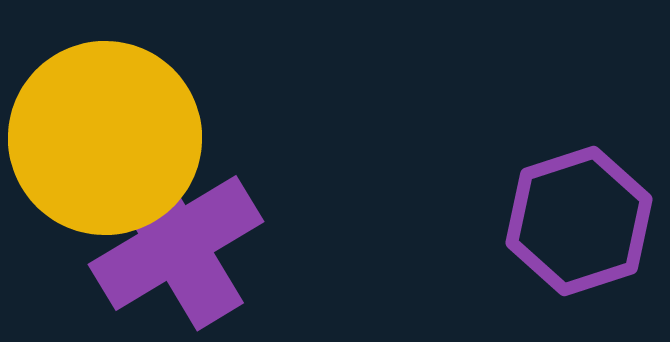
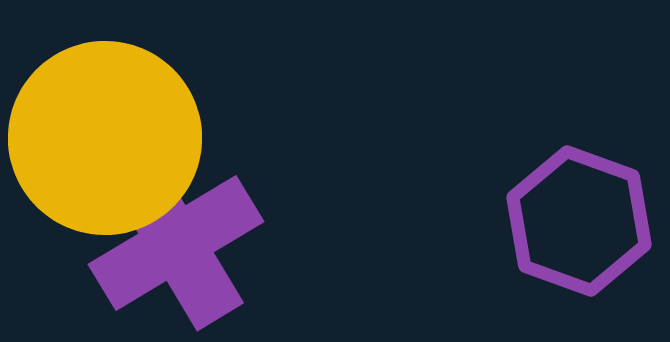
purple hexagon: rotated 22 degrees counterclockwise
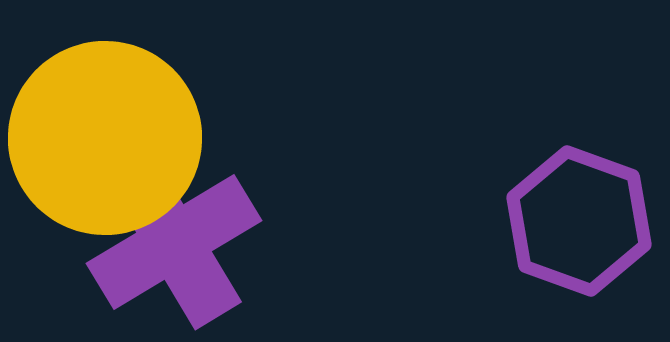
purple cross: moved 2 px left, 1 px up
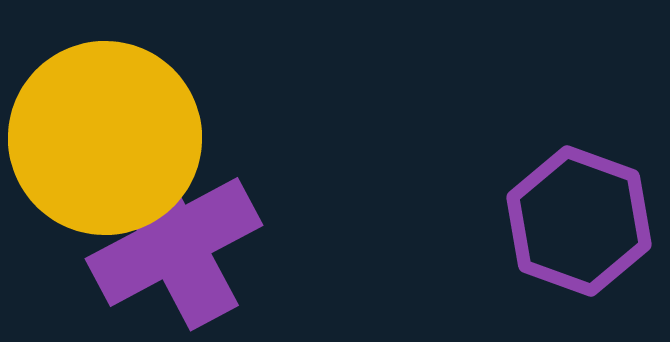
purple cross: rotated 3 degrees clockwise
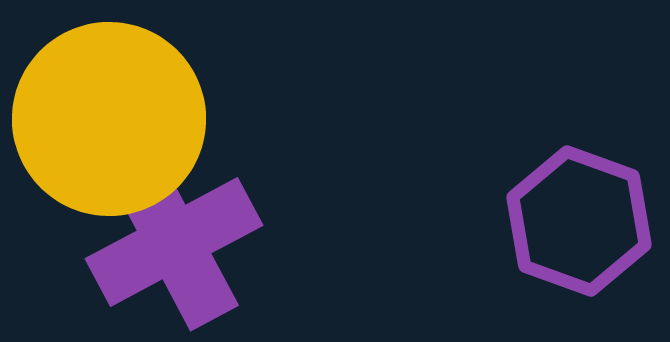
yellow circle: moved 4 px right, 19 px up
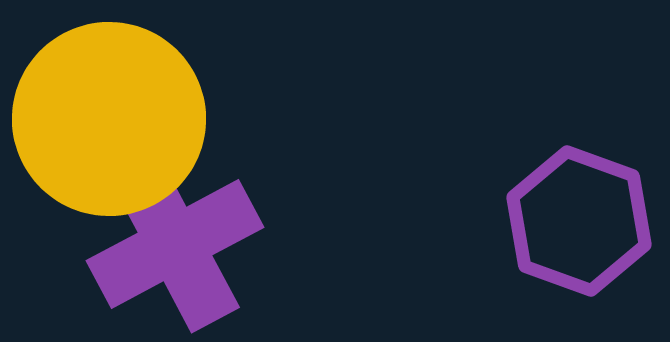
purple cross: moved 1 px right, 2 px down
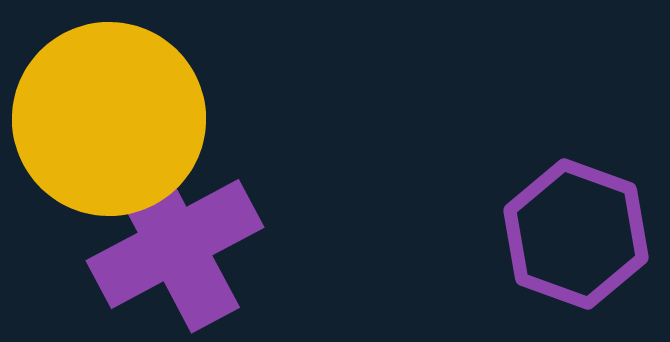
purple hexagon: moved 3 px left, 13 px down
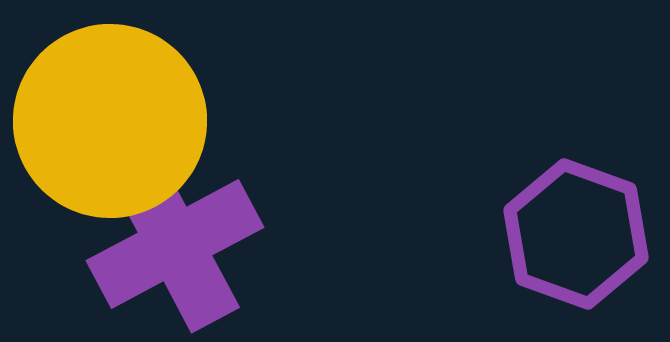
yellow circle: moved 1 px right, 2 px down
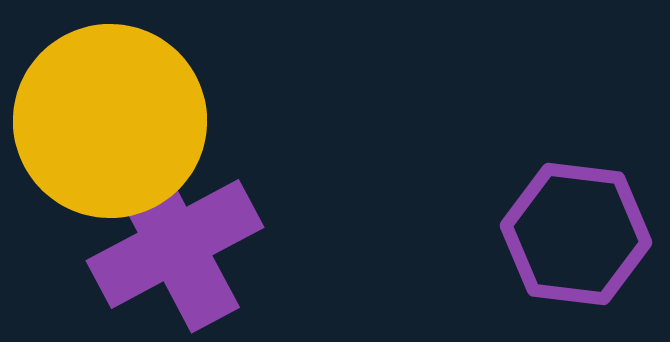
purple hexagon: rotated 13 degrees counterclockwise
